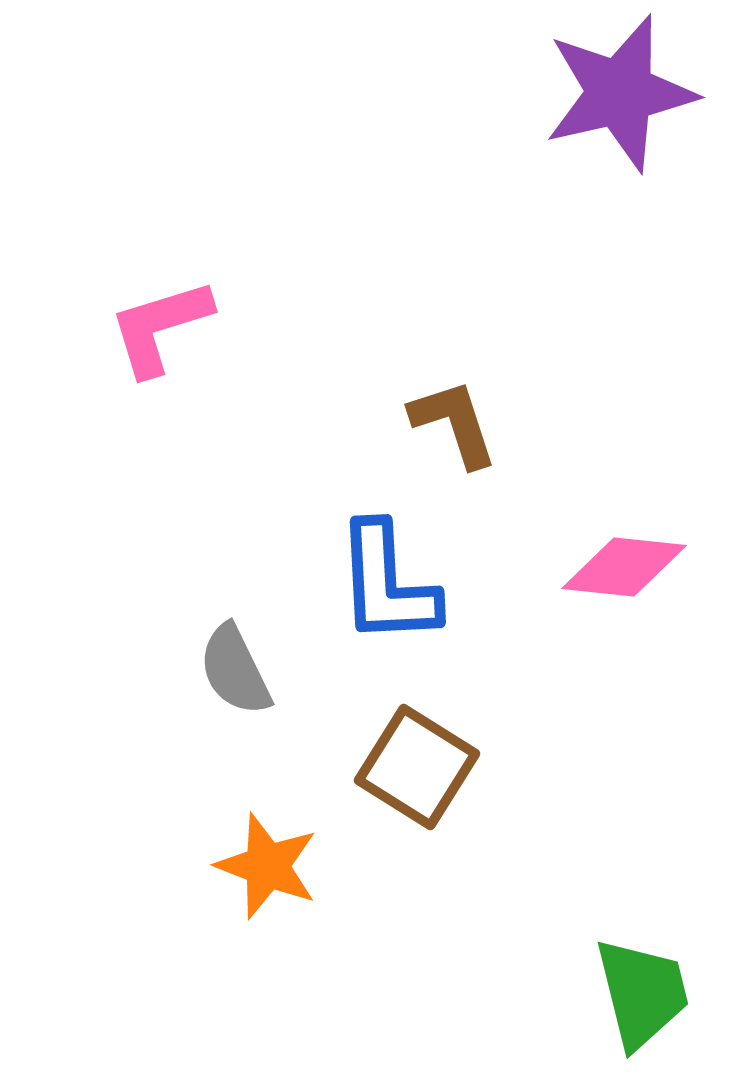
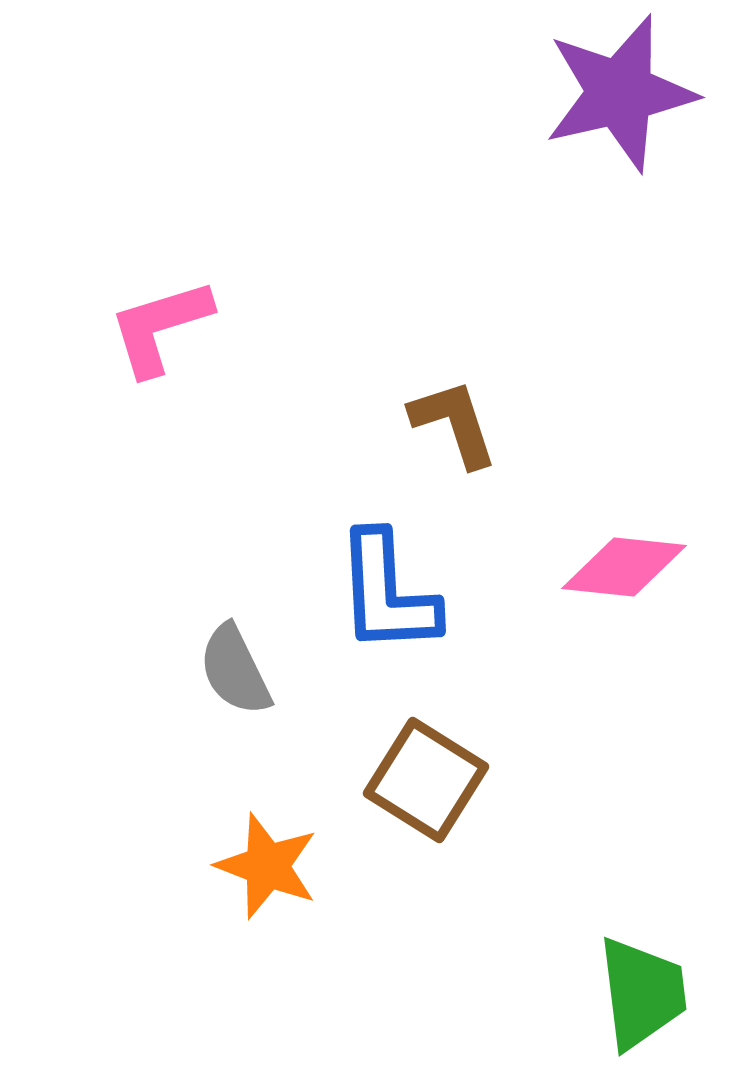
blue L-shape: moved 9 px down
brown square: moved 9 px right, 13 px down
green trapezoid: rotated 7 degrees clockwise
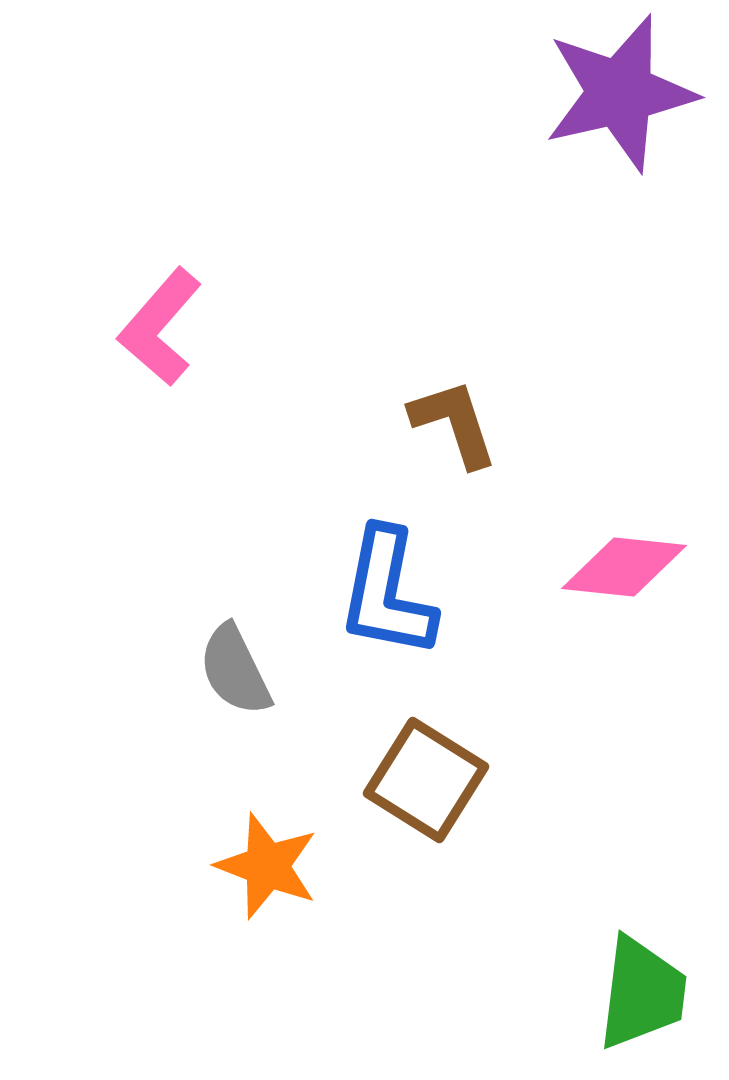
pink L-shape: rotated 32 degrees counterclockwise
blue L-shape: rotated 14 degrees clockwise
green trapezoid: rotated 14 degrees clockwise
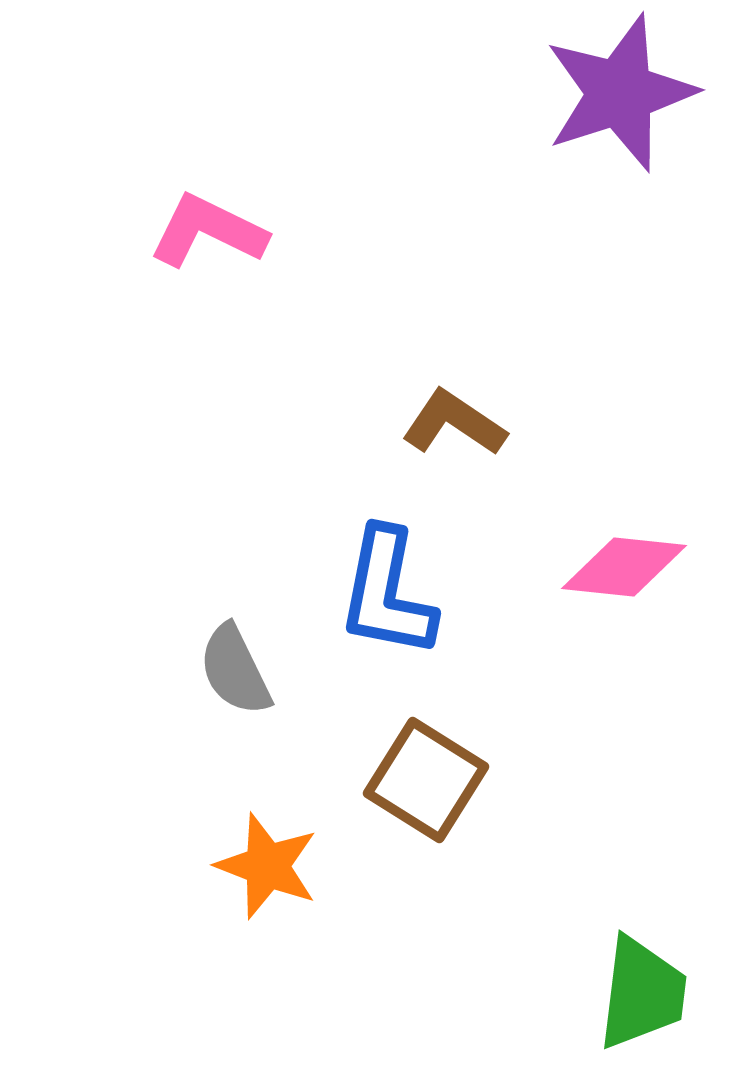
purple star: rotated 5 degrees counterclockwise
pink L-shape: moved 48 px right, 96 px up; rotated 75 degrees clockwise
brown L-shape: rotated 38 degrees counterclockwise
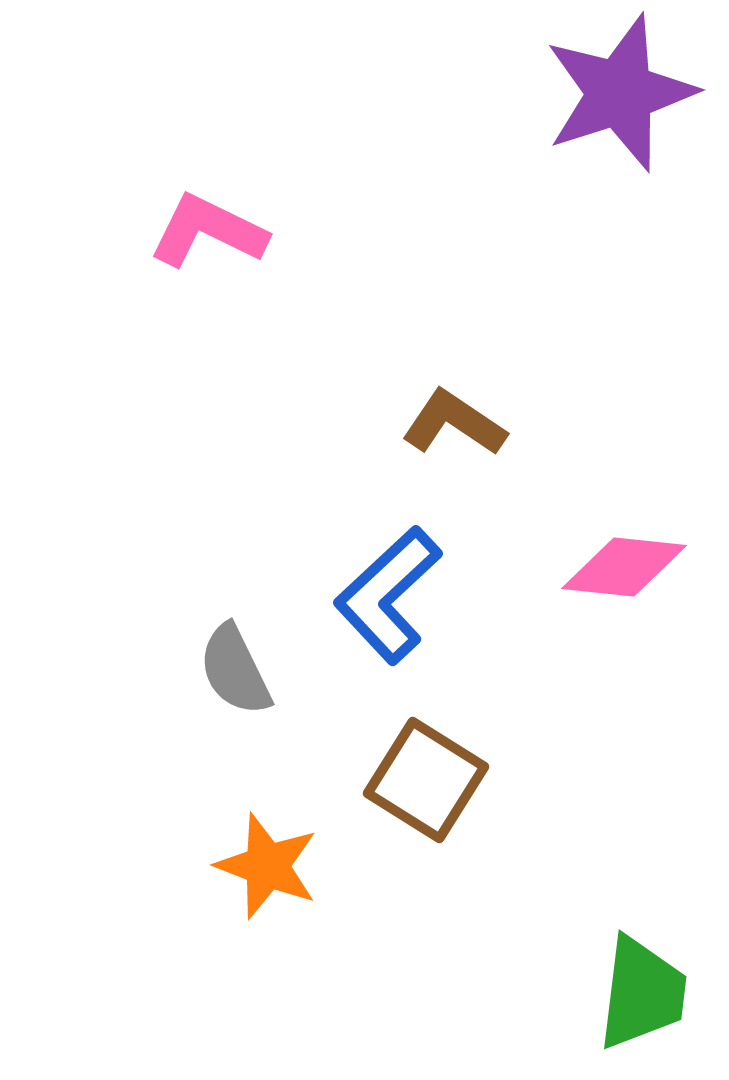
blue L-shape: moved 1 px right, 2 px down; rotated 36 degrees clockwise
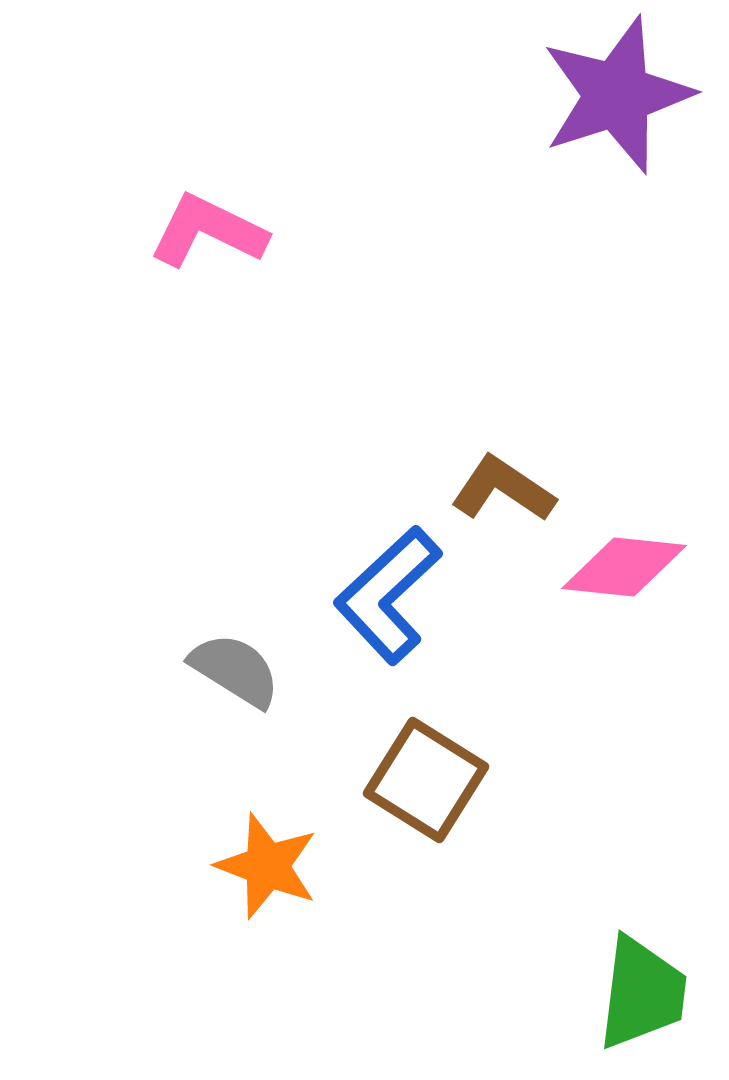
purple star: moved 3 px left, 2 px down
brown L-shape: moved 49 px right, 66 px down
gray semicircle: rotated 148 degrees clockwise
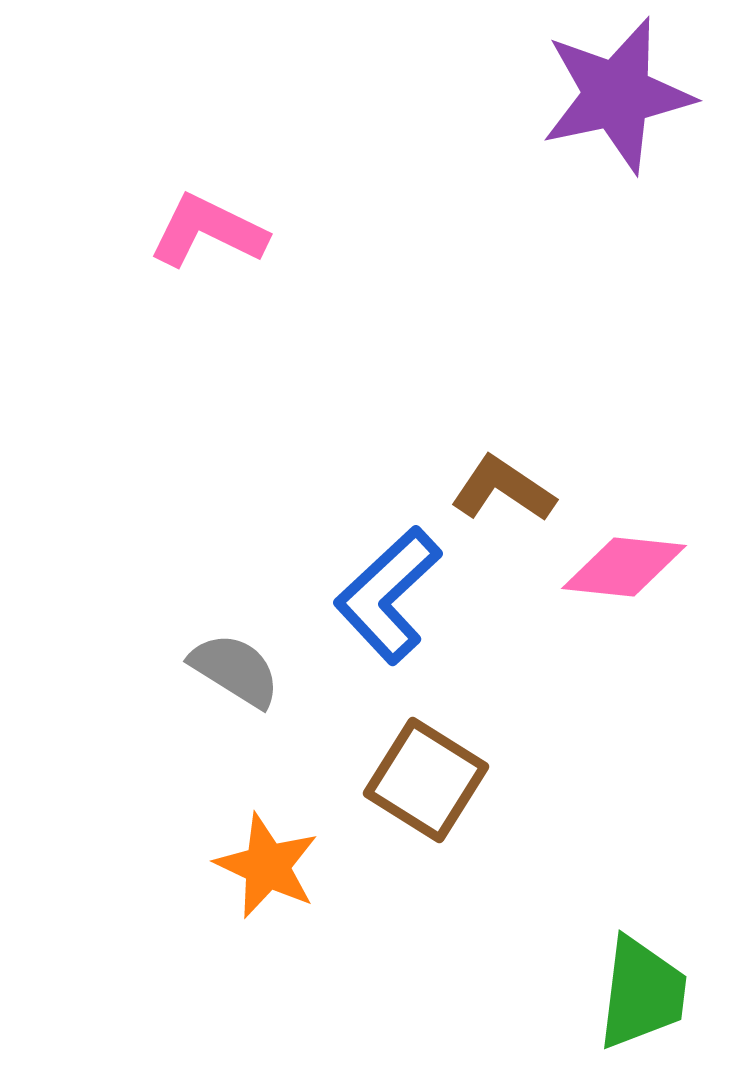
purple star: rotated 6 degrees clockwise
orange star: rotated 4 degrees clockwise
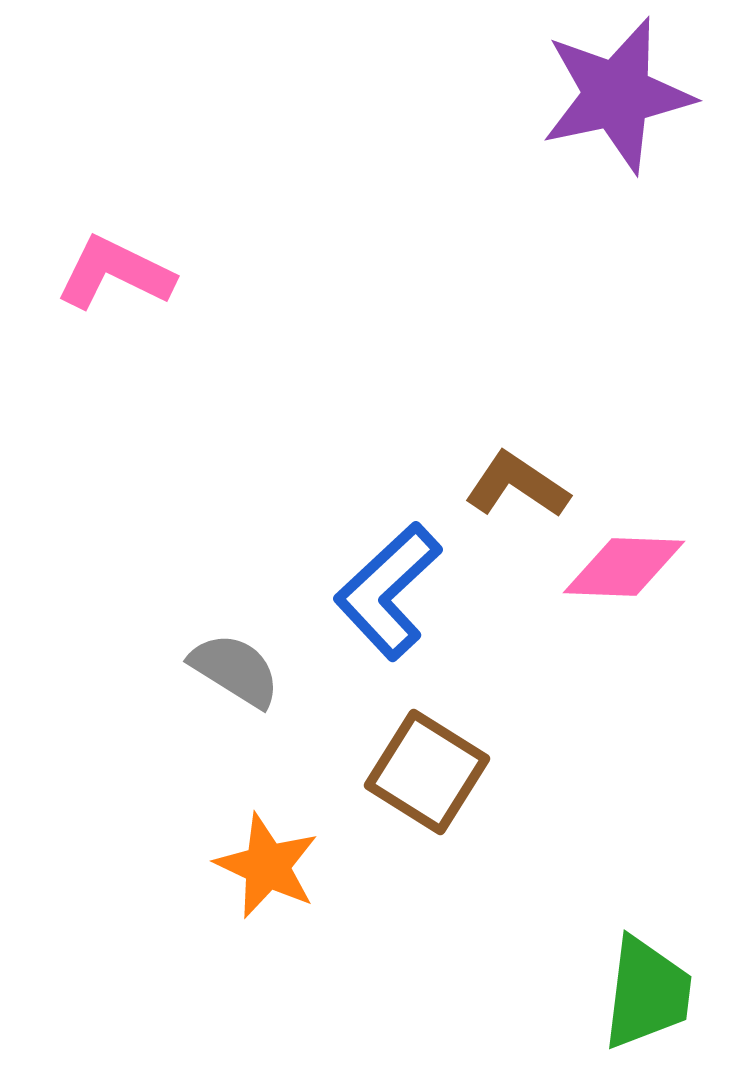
pink L-shape: moved 93 px left, 42 px down
brown L-shape: moved 14 px right, 4 px up
pink diamond: rotated 4 degrees counterclockwise
blue L-shape: moved 4 px up
brown square: moved 1 px right, 8 px up
green trapezoid: moved 5 px right
